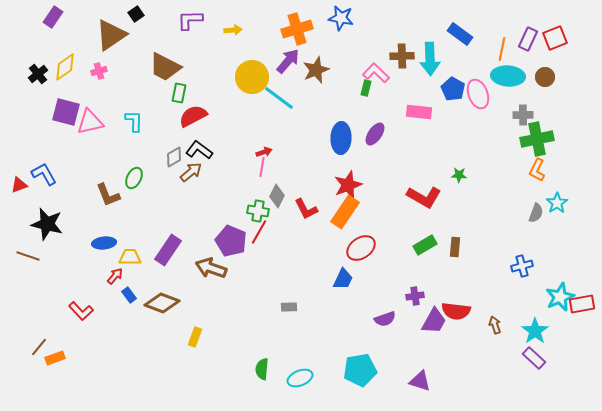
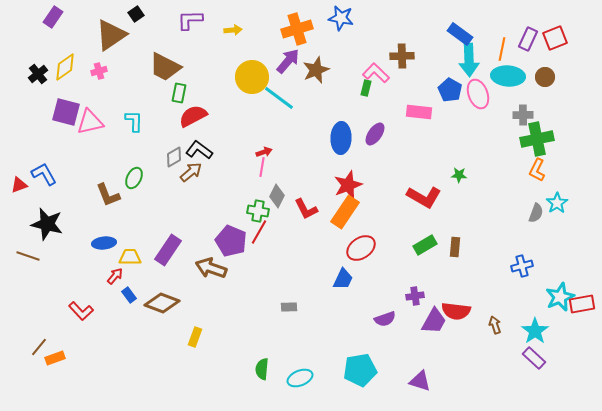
cyan arrow at (430, 59): moved 39 px right, 1 px down
blue pentagon at (453, 89): moved 3 px left, 1 px down
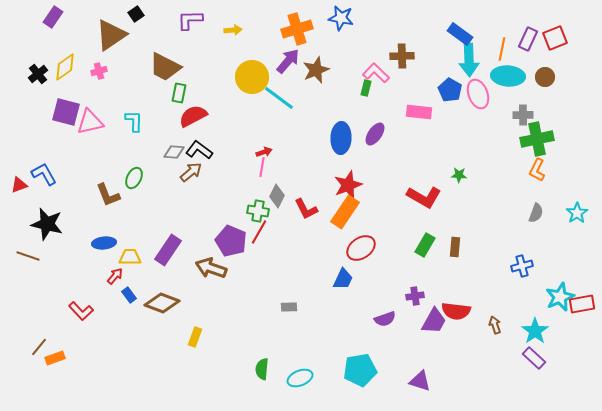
gray diamond at (174, 157): moved 5 px up; rotated 35 degrees clockwise
cyan star at (557, 203): moved 20 px right, 10 px down
green rectangle at (425, 245): rotated 30 degrees counterclockwise
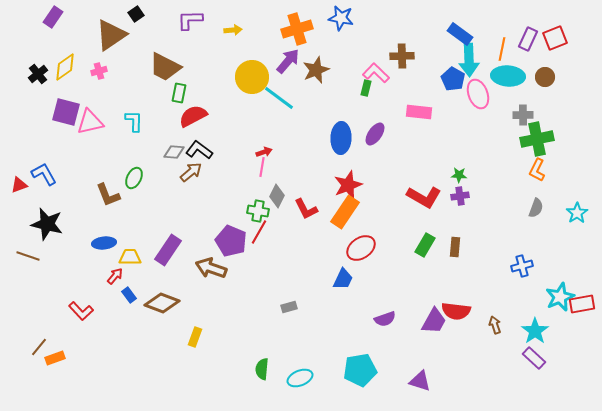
blue pentagon at (450, 90): moved 3 px right, 11 px up
gray semicircle at (536, 213): moved 5 px up
purple cross at (415, 296): moved 45 px right, 100 px up
gray rectangle at (289, 307): rotated 14 degrees counterclockwise
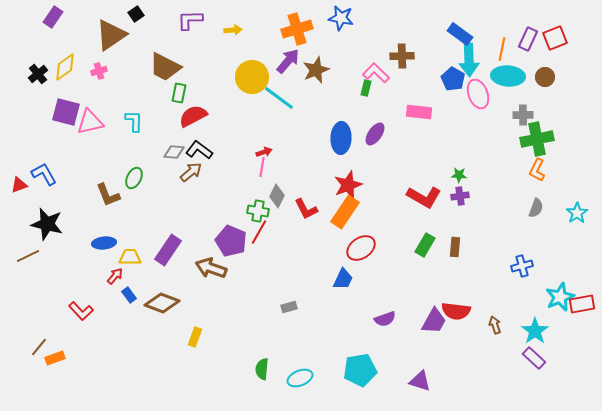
brown line at (28, 256): rotated 45 degrees counterclockwise
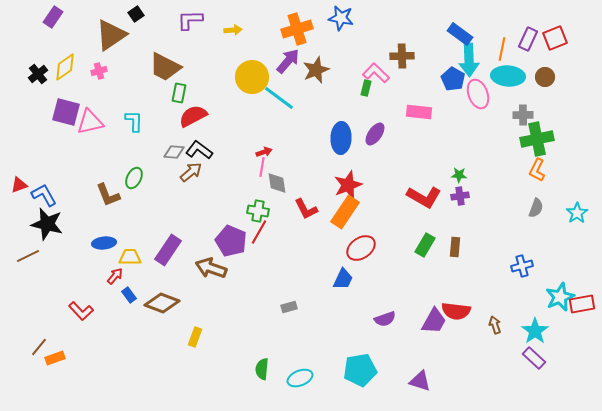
blue L-shape at (44, 174): moved 21 px down
gray diamond at (277, 196): moved 13 px up; rotated 35 degrees counterclockwise
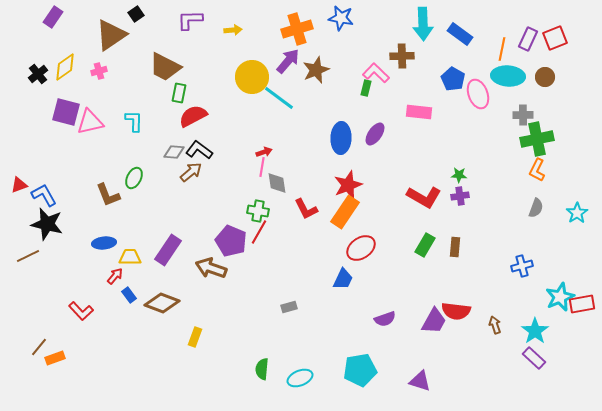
cyan arrow at (469, 60): moved 46 px left, 36 px up
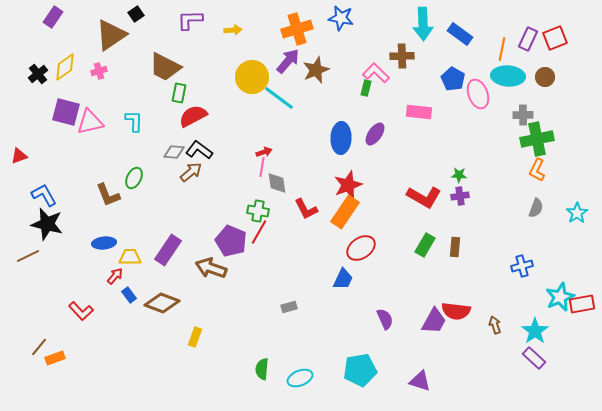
red triangle at (19, 185): moved 29 px up
purple semicircle at (385, 319): rotated 95 degrees counterclockwise
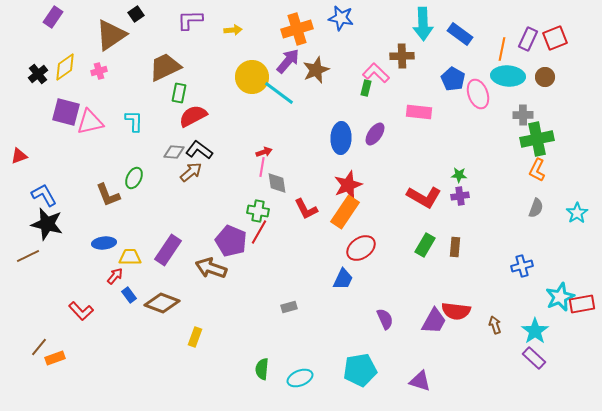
brown trapezoid at (165, 67): rotated 128 degrees clockwise
cyan line at (279, 98): moved 5 px up
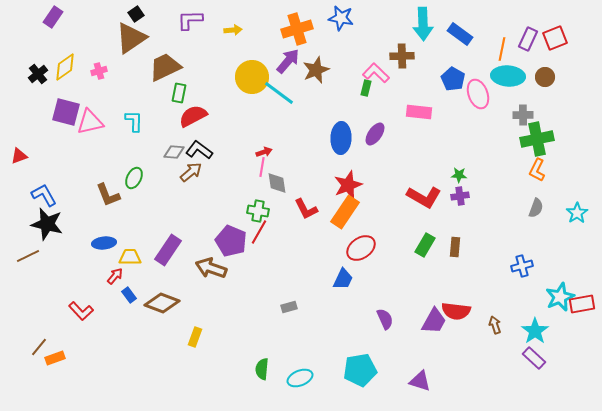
brown triangle at (111, 35): moved 20 px right, 3 px down
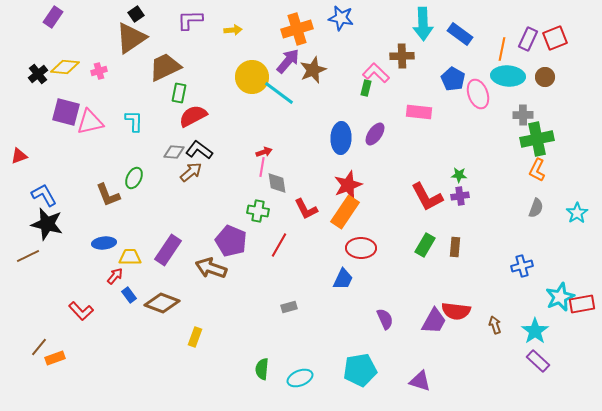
yellow diamond at (65, 67): rotated 40 degrees clockwise
brown star at (316, 70): moved 3 px left
red L-shape at (424, 197): moved 3 px right; rotated 32 degrees clockwise
red line at (259, 232): moved 20 px right, 13 px down
red ellipse at (361, 248): rotated 36 degrees clockwise
purple rectangle at (534, 358): moved 4 px right, 3 px down
